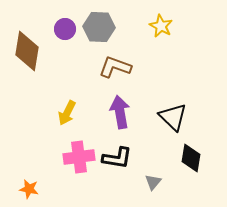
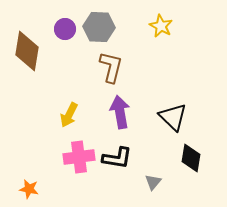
brown L-shape: moved 4 px left; rotated 84 degrees clockwise
yellow arrow: moved 2 px right, 2 px down
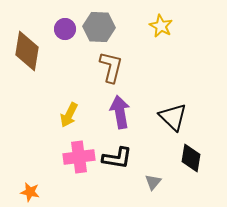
orange star: moved 1 px right, 3 px down
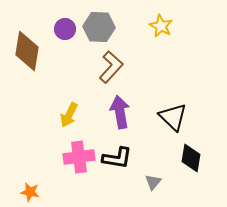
brown L-shape: rotated 28 degrees clockwise
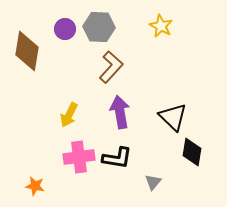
black diamond: moved 1 px right, 6 px up
orange star: moved 5 px right, 6 px up
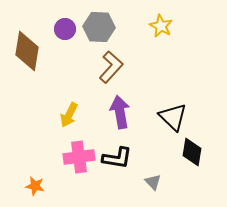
gray triangle: rotated 24 degrees counterclockwise
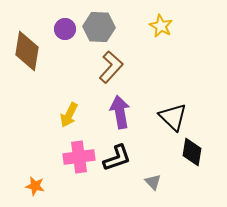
black L-shape: rotated 28 degrees counterclockwise
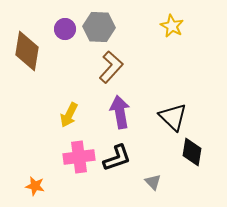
yellow star: moved 11 px right
